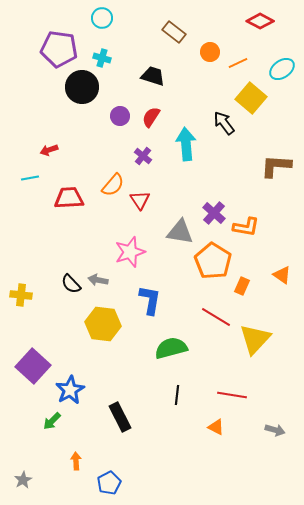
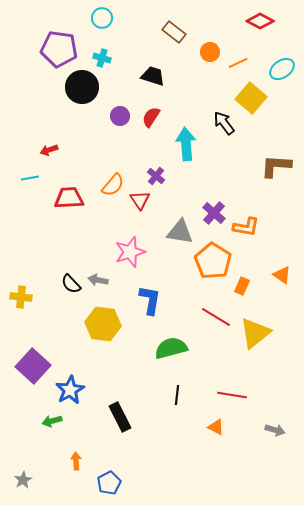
purple cross at (143, 156): moved 13 px right, 20 px down
yellow cross at (21, 295): moved 2 px down
yellow triangle at (255, 339): moved 6 px up; rotated 8 degrees clockwise
green arrow at (52, 421): rotated 30 degrees clockwise
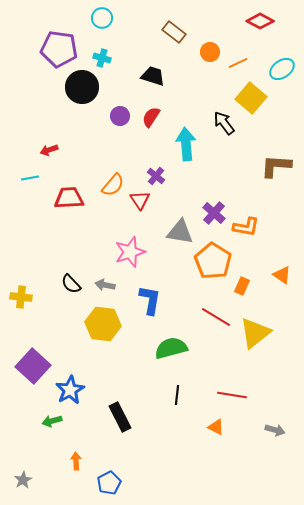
gray arrow at (98, 280): moved 7 px right, 5 px down
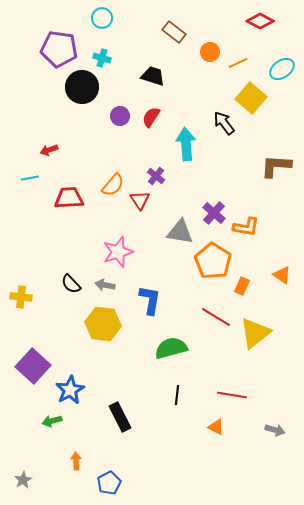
pink star at (130, 252): moved 12 px left
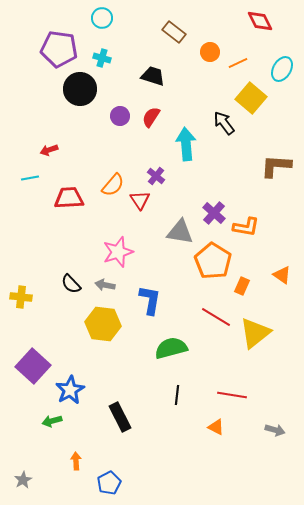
red diamond at (260, 21): rotated 36 degrees clockwise
cyan ellipse at (282, 69): rotated 25 degrees counterclockwise
black circle at (82, 87): moved 2 px left, 2 px down
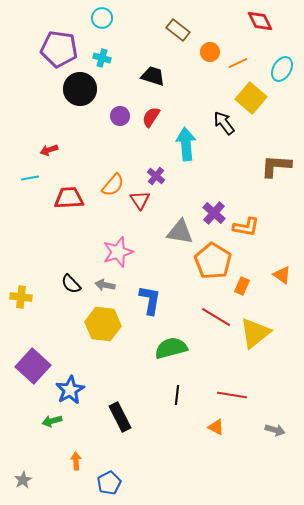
brown rectangle at (174, 32): moved 4 px right, 2 px up
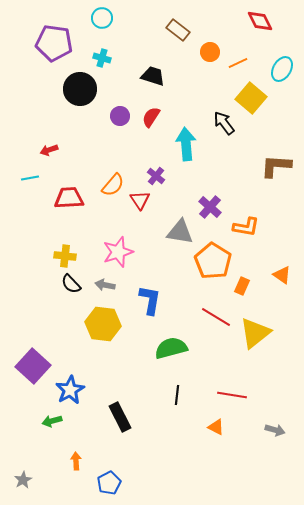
purple pentagon at (59, 49): moved 5 px left, 6 px up
purple cross at (214, 213): moved 4 px left, 6 px up
yellow cross at (21, 297): moved 44 px right, 41 px up
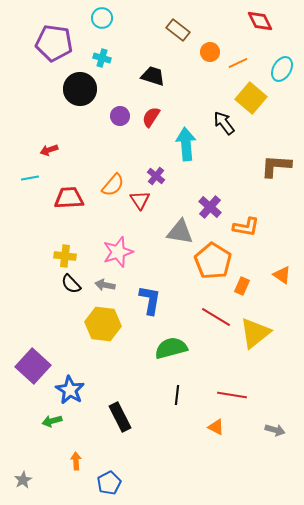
blue star at (70, 390): rotated 12 degrees counterclockwise
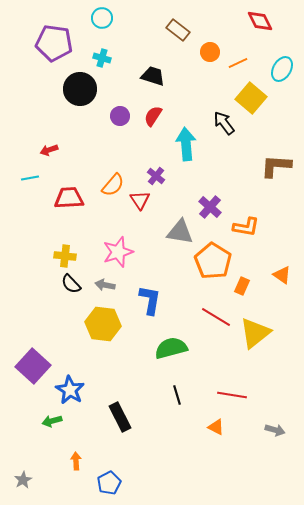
red semicircle at (151, 117): moved 2 px right, 1 px up
black line at (177, 395): rotated 24 degrees counterclockwise
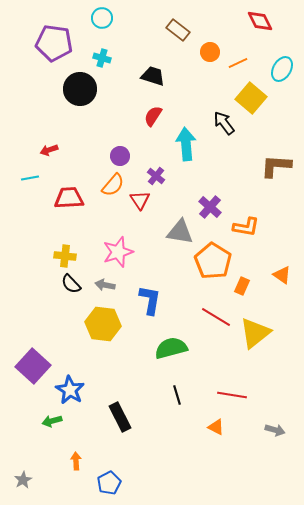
purple circle at (120, 116): moved 40 px down
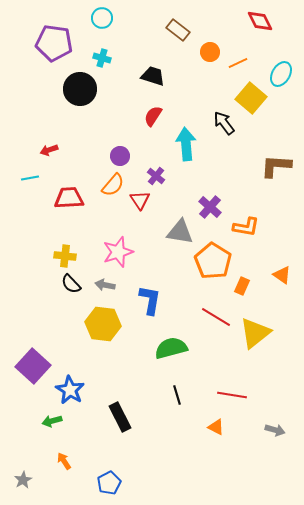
cyan ellipse at (282, 69): moved 1 px left, 5 px down
orange arrow at (76, 461): moved 12 px left; rotated 30 degrees counterclockwise
